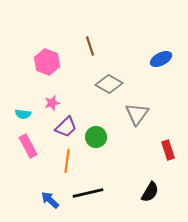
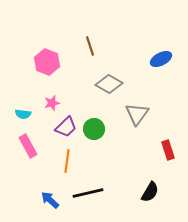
green circle: moved 2 px left, 8 px up
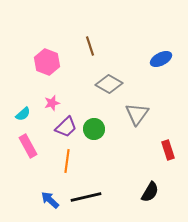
cyan semicircle: rotated 49 degrees counterclockwise
black line: moved 2 px left, 4 px down
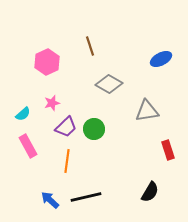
pink hexagon: rotated 15 degrees clockwise
gray triangle: moved 10 px right, 3 px up; rotated 45 degrees clockwise
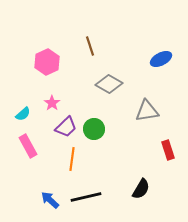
pink star: rotated 21 degrees counterclockwise
orange line: moved 5 px right, 2 px up
black semicircle: moved 9 px left, 3 px up
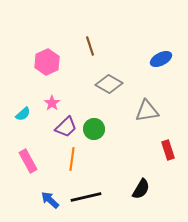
pink rectangle: moved 15 px down
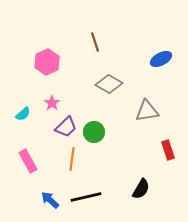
brown line: moved 5 px right, 4 px up
green circle: moved 3 px down
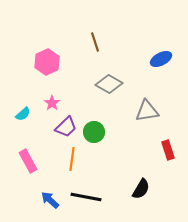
black line: rotated 24 degrees clockwise
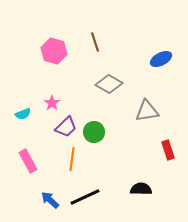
pink hexagon: moved 7 px right, 11 px up; rotated 20 degrees counterclockwise
cyan semicircle: rotated 21 degrees clockwise
black semicircle: rotated 120 degrees counterclockwise
black line: moved 1 px left; rotated 36 degrees counterclockwise
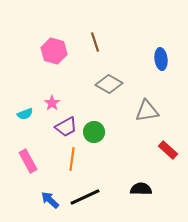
blue ellipse: rotated 70 degrees counterclockwise
cyan semicircle: moved 2 px right
purple trapezoid: rotated 15 degrees clockwise
red rectangle: rotated 30 degrees counterclockwise
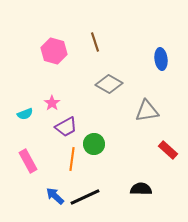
green circle: moved 12 px down
blue arrow: moved 5 px right, 4 px up
